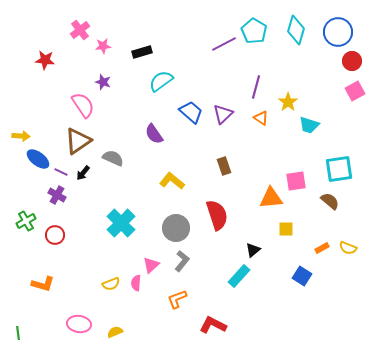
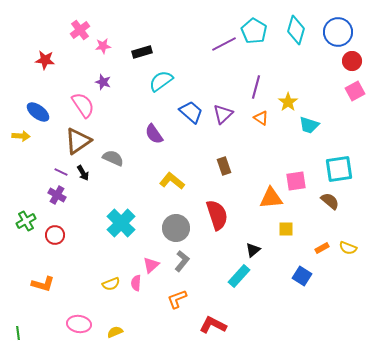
blue ellipse at (38, 159): moved 47 px up
black arrow at (83, 173): rotated 70 degrees counterclockwise
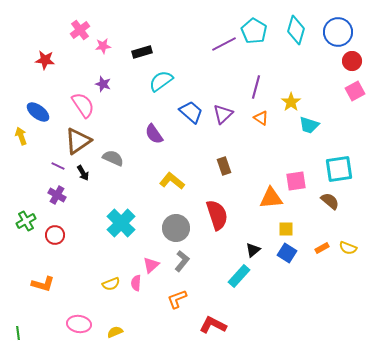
purple star at (103, 82): moved 2 px down
yellow star at (288, 102): moved 3 px right
yellow arrow at (21, 136): rotated 114 degrees counterclockwise
purple line at (61, 172): moved 3 px left, 6 px up
blue square at (302, 276): moved 15 px left, 23 px up
